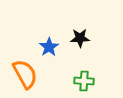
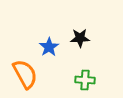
green cross: moved 1 px right, 1 px up
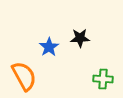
orange semicircle: moved 1 px left, 2 px down
green cross: moved 18 px right, 1 px up
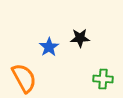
orange semicircle: moved 2 px down
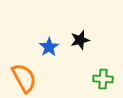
black star: moved 2 px down; rotated 12 degrees counterclockwise
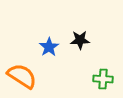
black star: rotated 12 degrees clockwise
orange semicircle: moved 2 px left, 2 px up; rotated 28 degrees counterclockwise
